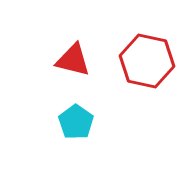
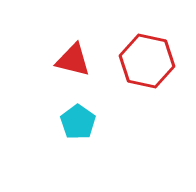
cyan pentagon: moved 2 px right
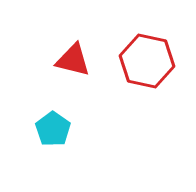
cyan pentagon: moved 25 px left, 7 px down
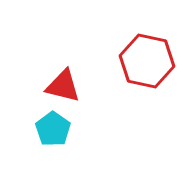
red triangle: moved 10 px left, 26 px down
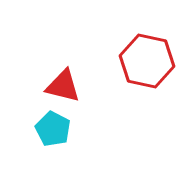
cyan pentagon: rotated 8 degrees counterclockwise
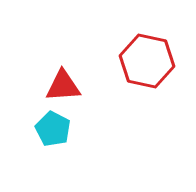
red triangle: rotated 18 degrees counterclockwise
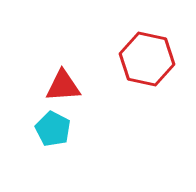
red hexagon: moved 2 px up
